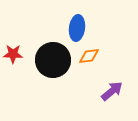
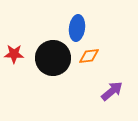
red star: moved 1 px right
black circle: moved 2 px up
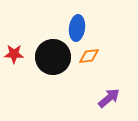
black circle: moved 1 px up
purple arrow: moved 3 px left, 7 px down
